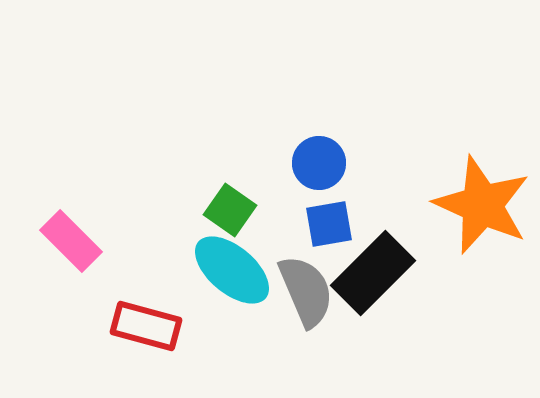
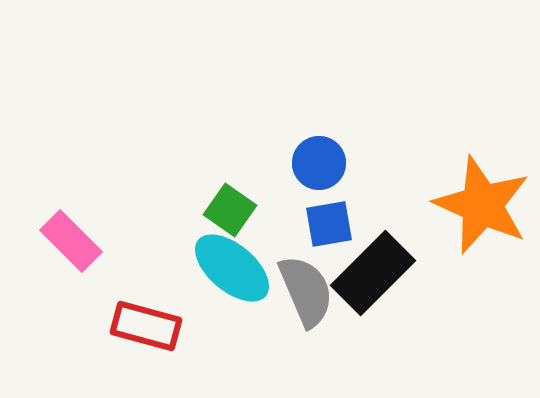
cyan ellipse: moved 2 px up
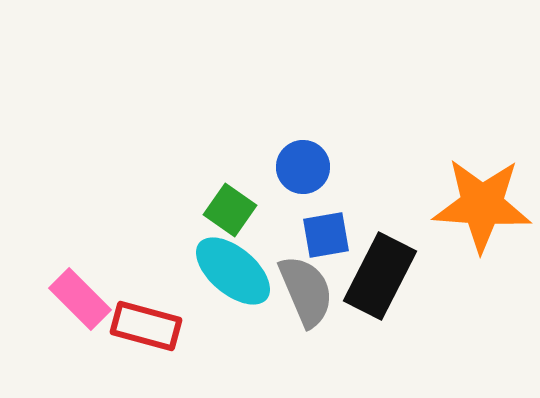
blue circle: moved 16 px left, 4 px down
orange star: rotated 20 degrees counterclockwise
blue square: moved 3 px left, 11 px down
pink rectangle: moved 9 px right, 58 px down
cyan ellipse: moved 1 px right, 3 px down
black rectangle: moved 7 px right, 3 px down; rotated 18 degrees counterclockwise
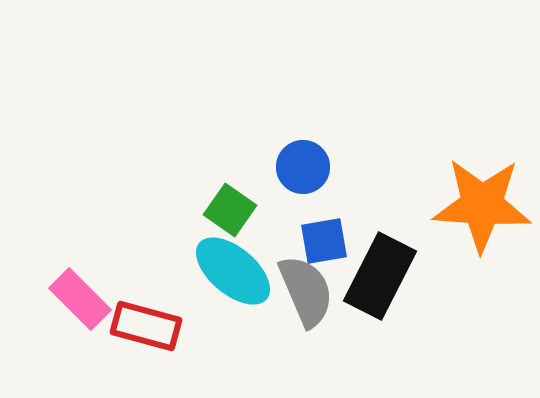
blue square: moved 2 px left, 6 px down
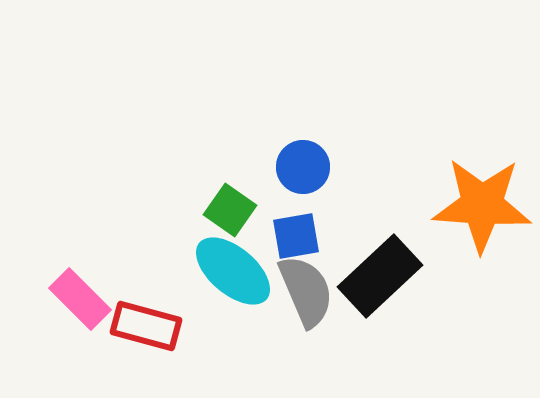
blue square: moved 28 px left, 5 px up
black rectangle: rotated 20 degrees clockwise
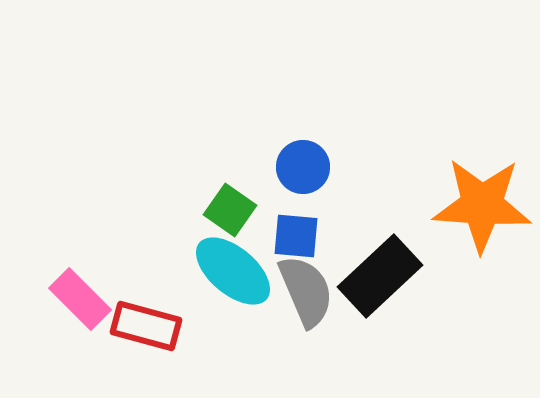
blue square: rotated 15 degrees clockwise
